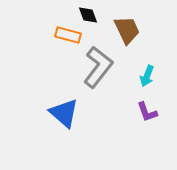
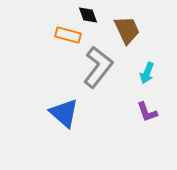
cyan arrow: moved 3 px up
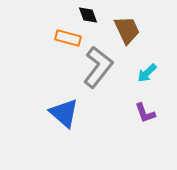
orange rectangle: moved 3 px down
cyan arrow: rotated 25 degrees clockwise
purple L-shape: moved 2 px left, 1 px down
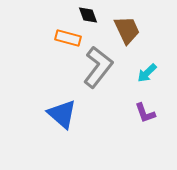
blue triangle: moved 2 px left, 1 px down
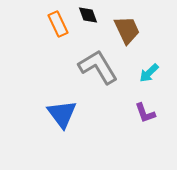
orange rectangle: moved 10 px left, 14 px up; rotated 50 degrees clockwise
gray L-shape: rotated 69 degrees counterclockwise
cyan arrow: moved 2 px right
blue triangle: rotated 12 degrees clockwise
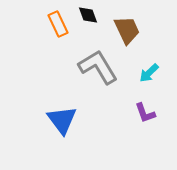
blue triangle: moved 6 px down
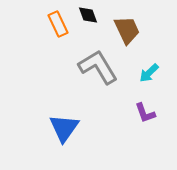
blue triangle: moved 2 px right, 8 px down; rotated 12 degrees clockwise
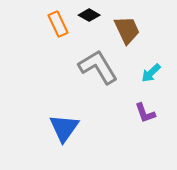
black diamond: moved 1 px right; rotated 40 degrees counterclockwise
cyan arrow: moved 2 px right
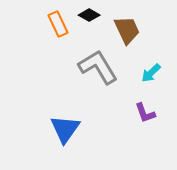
blue triangle: moved 1 px right, 1 px down
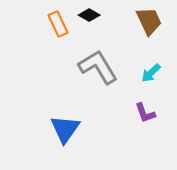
brown trapezoid: moved 22 px right, 9 px up
